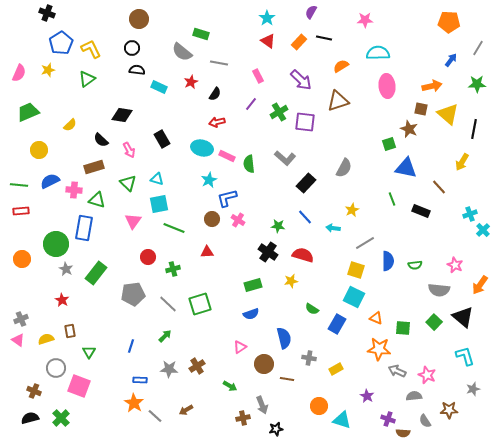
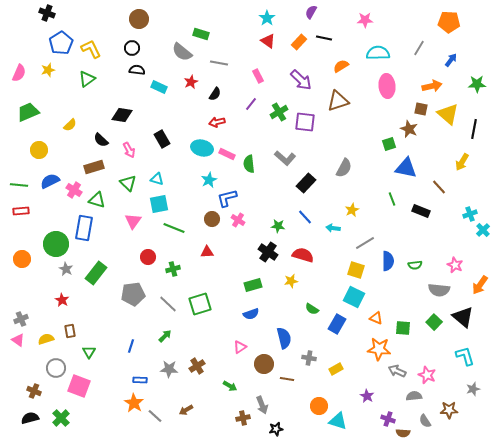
gray line at (478, 48): moved 59 px left
pink rectangle at (227, 156): moved 2 px up
pink cross at (74, 190): rotated 28 degrees clockwise
cyan triangle at (342, 420): moved 4 px left, 1 px down
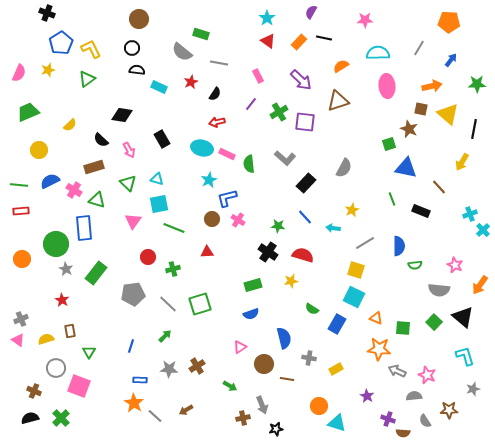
blue rectangle at (84, 228): rotated 15 degrees counterclockwise
blue semicircle at (388, 261): moved 11 px right, 15 px up
cyan triangle at (338, 421): moved 1 px left, 2 px down
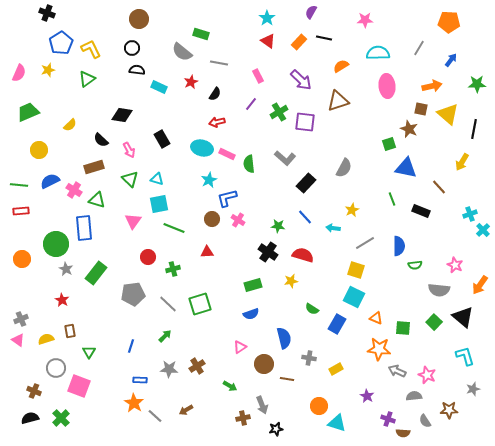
green triangle at (128, 183): moved 2 px right, 4 px up
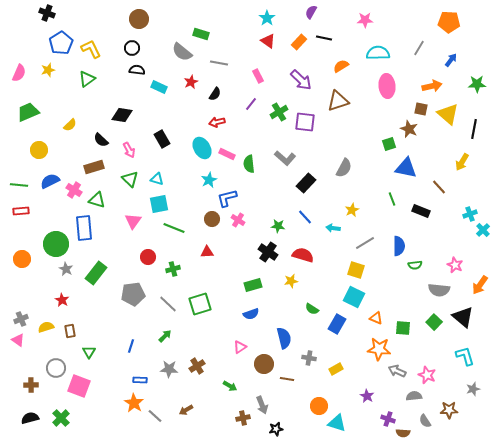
cyan ellipse at (202, 148): rotated 45 degrees clockwise
yellow semicircle at (46, 339): moved 12 px up
brown cross at (34, 391): moved 3 px left, 6 px up; rotated 24 degrees counterclockwise
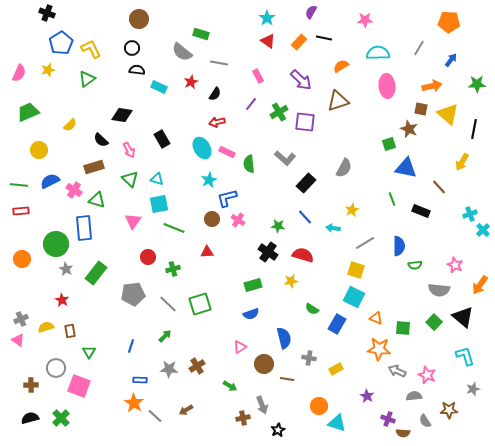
pink rectangle at (227, 154): moved 2 px up
black star at (276, 429): moved 2 px right, 1 px down; rotated 16 degrees counterclockwise
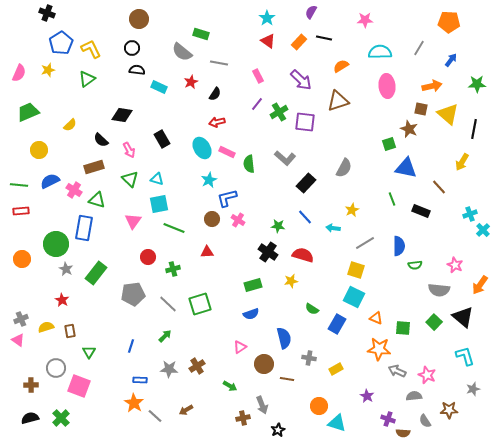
cyan semicircle at (378, 53): moved 2 px right, 1 px up
purple line at (251, 104): moved 6 px right
blue rectangle at (84, 228): rotated 15 degrees clockwise
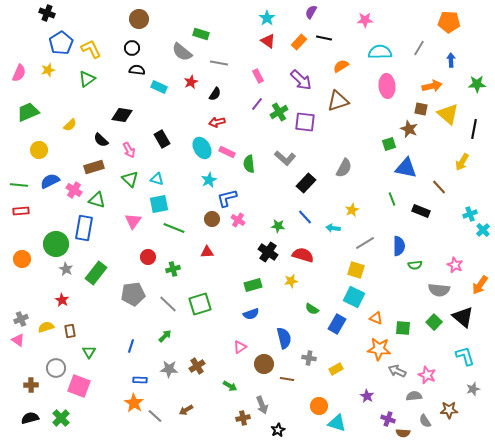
blue arrow at (451, 60): rotated 40 degrees counterclockwise
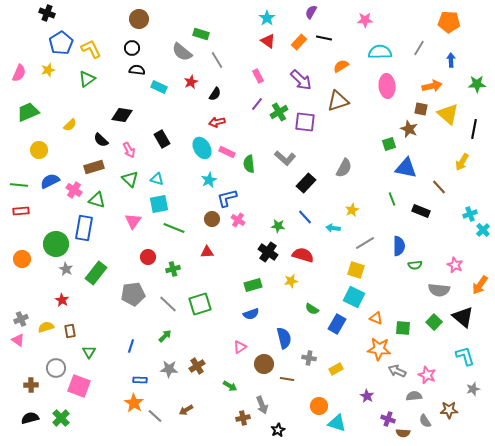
gray line at (219, 63): moved 2 px left, 3 px up; rotated 48 degrees clockwise
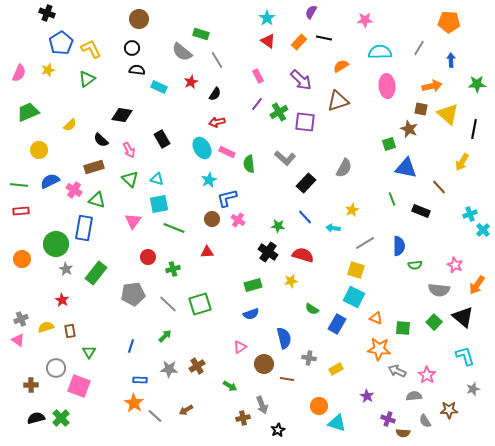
orange arrow at (480, 285): moved 3 px left
pink star at (427, 375): rotated 12 degrees clockwise
black semicircle at (30, 418): moved 6 px right
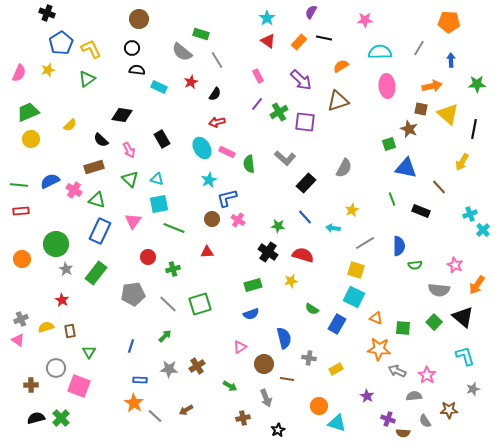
yellow circle at (39, 150): moved 8 px left, 11 px up
blue rectangle at (84, 228): moved 16 px right, 3 px down; rotated 15 degrees clockwise
gray arrow at (262, 405): moved 4 px right, 7 px up
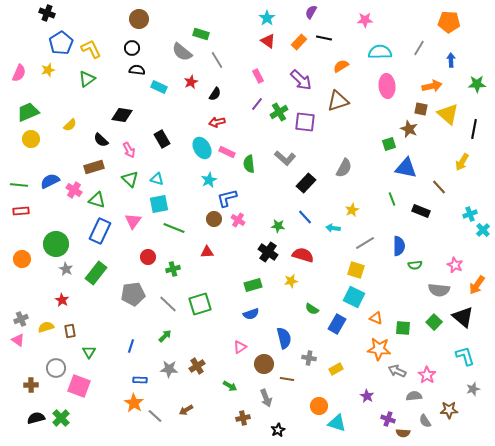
brown circle at (212, 219): moved 2 px right
